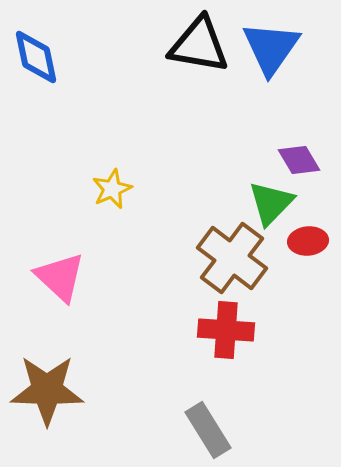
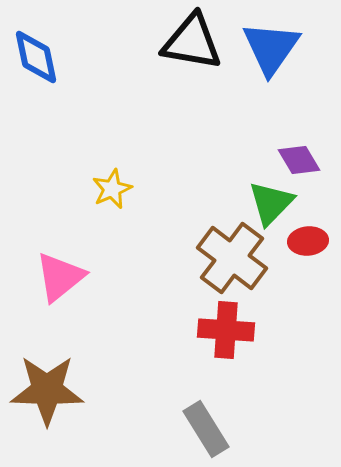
black triangle: moved 7 px left, 3 px up
pink triangle: rotated 38 degrees clockwise
gray rectangle: moved 2 px left, 1 px up
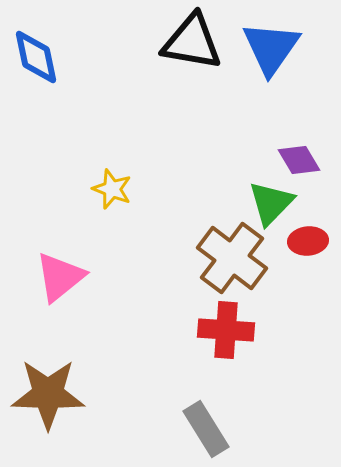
yellow star: rotated 27 degrees counterclockwise
brown star: moved 1 px right, 4 px down
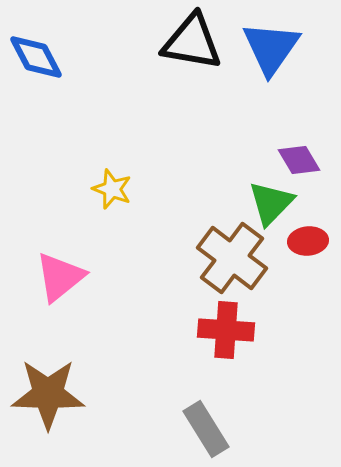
blue diamond: rotated 16 degrees counterclockwise
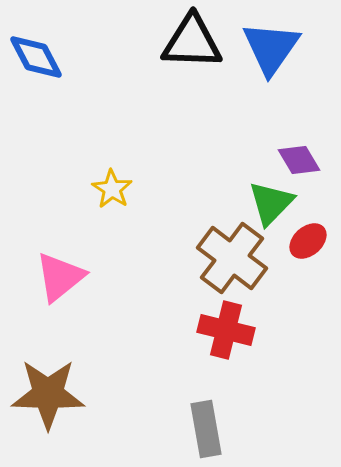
black triangle: rotated 8 degrees counterclockwise
yellow star: rotated 12 degrees clockwise
red ellipse: rotated 36 degrees counterclockwise
red cross: rotated 10 degrees clockwise
gray rectangle: rotated 22 degrees clockwise
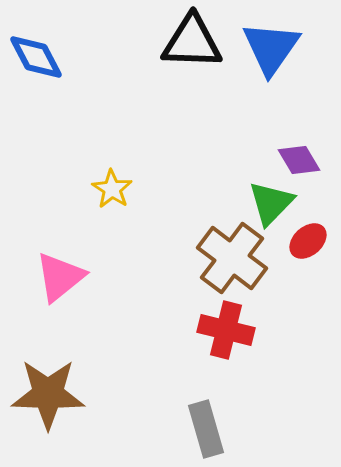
gray rectangle: rotated 6 degrees counterclockwise
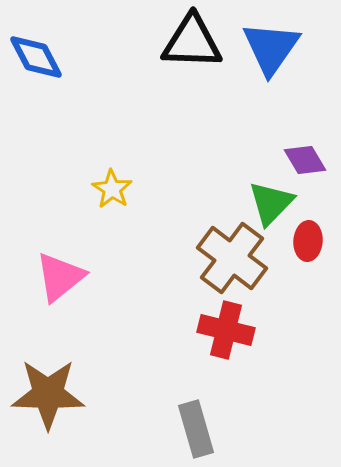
purple diamond: moved 6 px right
red ellipse: rotated 45 degrees counterclockwise
gray rectangle: moved 10 px left
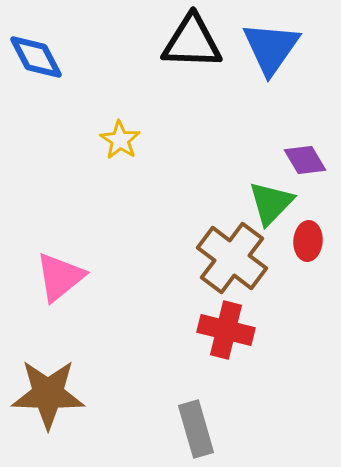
yellow star: moved 8 px right, 49 px up
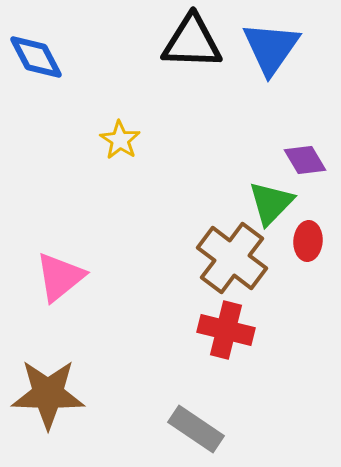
gray rectangle: rotated 40 degrees counterclockwise
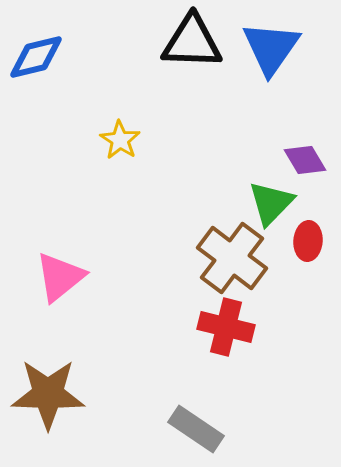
blue diamond: rotated 76 degrees counterclockwise
red cross: moved 3 px up
